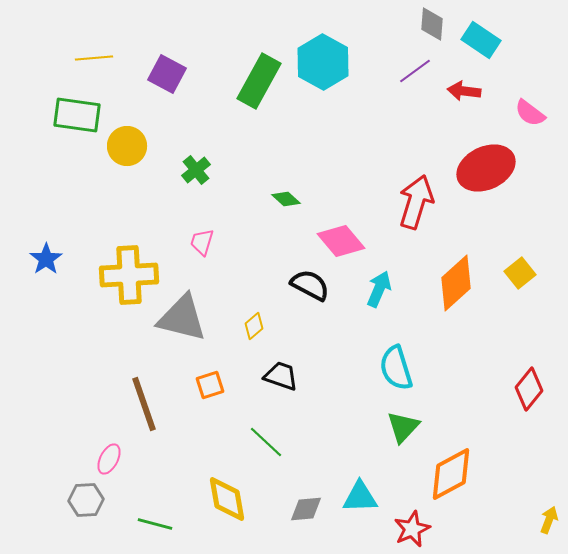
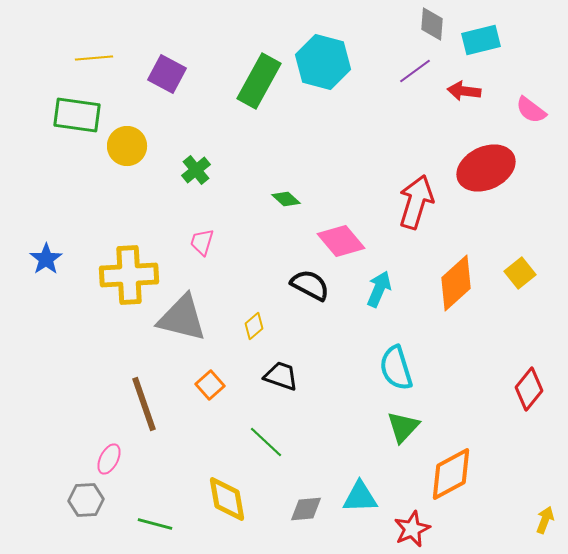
cyan rectangle at (481, 40): rotated 48 degrees counterclockwise
cyan hexagon at (323, 62): rotated 14 degrees counterclockwise
pink semicircle at (530, 113): moved 1 px right, 3 px up
orange square at (210, 385): rotated 24 degrees counterclockwise
yellow arrow at (549, 520): moved 4 px left
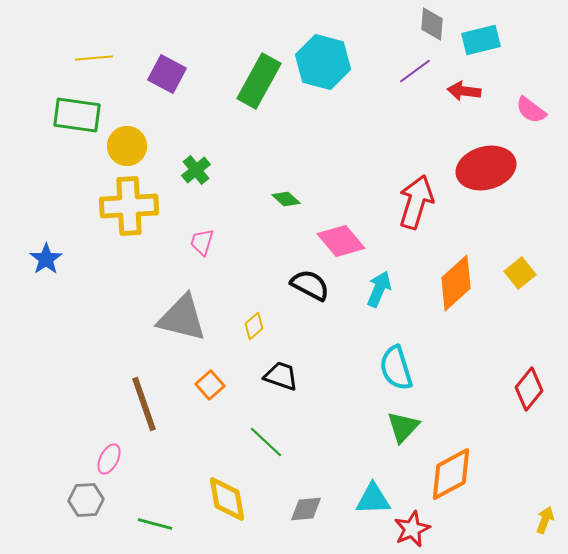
red ellipse at (486, 168): rotated 10 degrees clockwise
yellow cross at (129, 275): moved 69 px up
cyan triangle at (360, 497): moved 13 px right, 2 px down
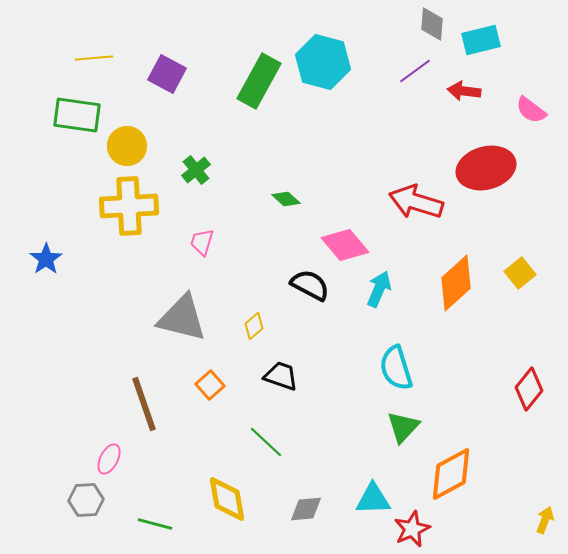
red arrow at (416, 202): rotated 90 degrees counterclockwise
pink diamond at (341, 241): moved 4 px right, 4 px down
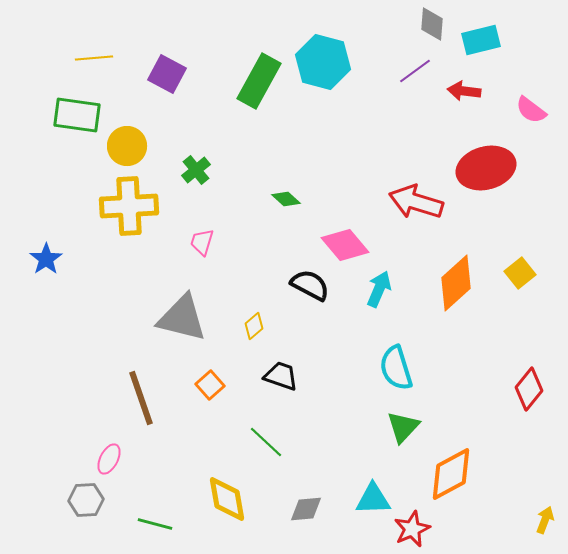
brown line at (144, 404): moved 3 px left, 6 px up
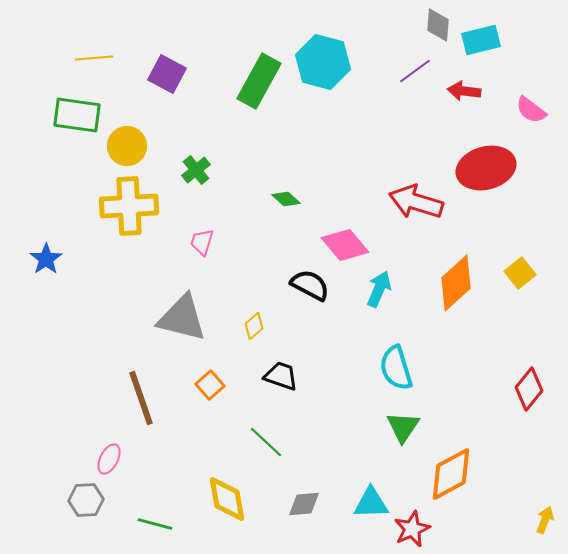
gray diamond at (432, 24): moved 6 px right, 1 px down
green triangle at (403, 427): rotated 9 degrees counterclockwise
cyan triangle at (373, 499): moved 2 px left, 4 px down
gray diamond at (306, 509): moved 2 px left, 5 px up
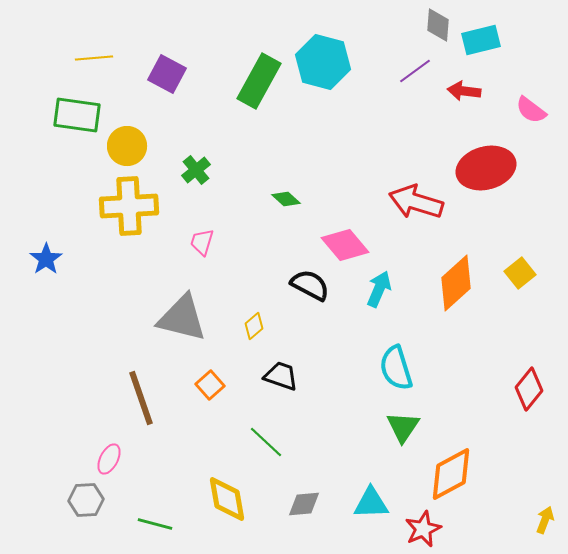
red star at (412, 529): moved 11 px right
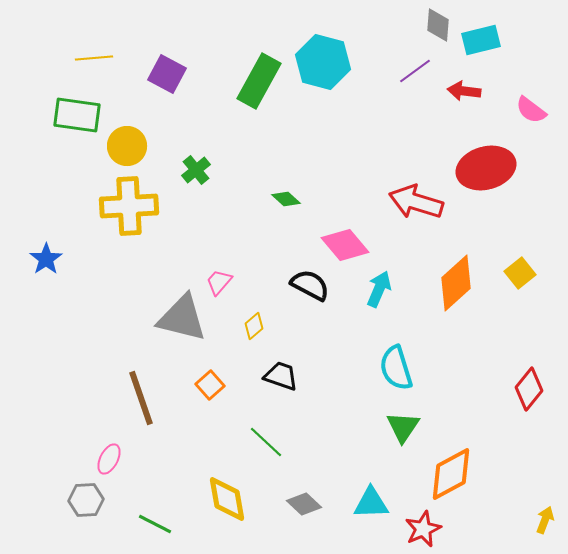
pink trapezoid at (202, 242): moved 17 px right, 40 px down; rotated 24 degrees clockwise
gray diamond at (304, 504): rotated 48 degrees clockwise
green line at (155, 524): rotated 12 degrees clockwise
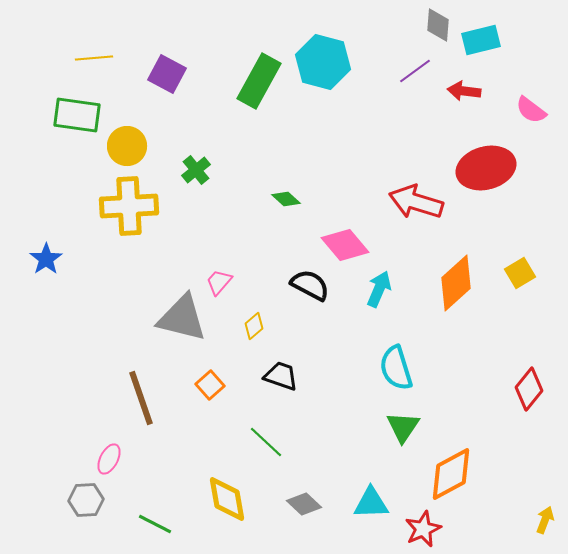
yellow square at (520, 273): rotated 8 degrees clockwise
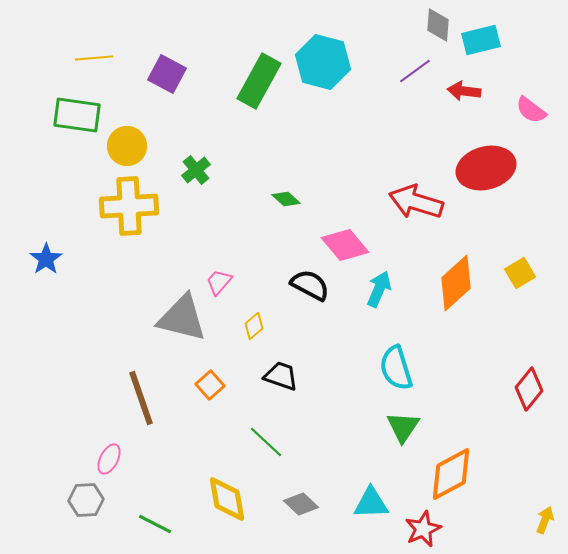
gray diamond at (304, 504): moved 3 px left
